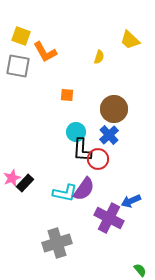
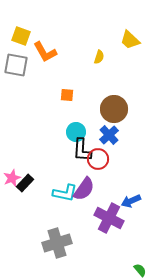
gray square: moved 2 px left, 1 px up
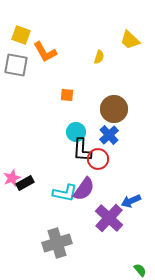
yellow square: moved 1 px up
black rectangle: rotated 18 degrees clockwise
purple cross: rotated 16 degrees clockwise
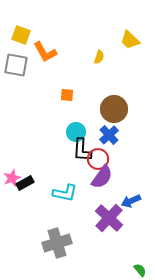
purple semicircle: moved 18 px right, 12 px up
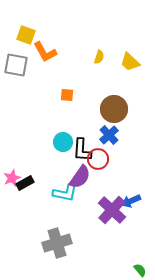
yellow square: moved 5 px right
yellow trapezoid: moved 22 px down
cyan circle: moved 13 px left, 10 px down
purple semicircle: moved 22 px left
purple cross: moved 3 px right, 8 px up
